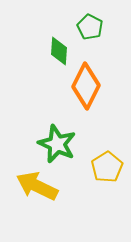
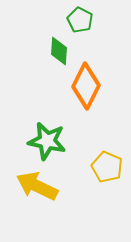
green pentagon: moved 10 px left, 7 px up
green star: moved 10 px left, 3 px up; rotated 12 degrees counterclockwise
yellow pentagon: rotated 16 degrees counterclockwise
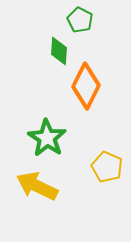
green star: moved 3 px up; rotated 21 degrees clockwise
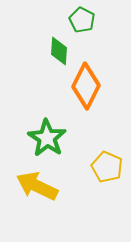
green pentagon: moved 2 px right
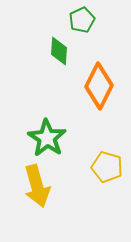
green pentagon: rotated 20 degrees clockwise
orange diamond: moved 13 px right
yellow pentagon: rotated 8 degrees counterclockwise
yellow arrow: rotated 132 degrees counterclockwise
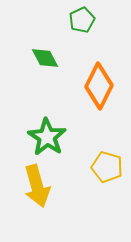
green diamond: moved 14 px left, 7 px down; rotated 32 degrees counterclockwise
green star: moved 1 px up
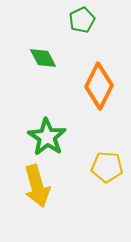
green diamond: moved 2 px left
yellow pentagon: rotated 12 degrees counterclockwise
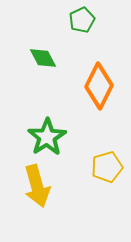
green star: rotated 6 degrees clockwise
yellow pentagon: rotated 20 degrees counterclockwise
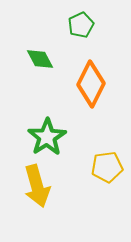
green pentagon: moved 1 px left, 5 px down
green diamond: moved 3 px left, 1 px down
orange diamond: moved 8 px left, 2 px up
yellow pentagon: rotated 8 degrees clockwise
